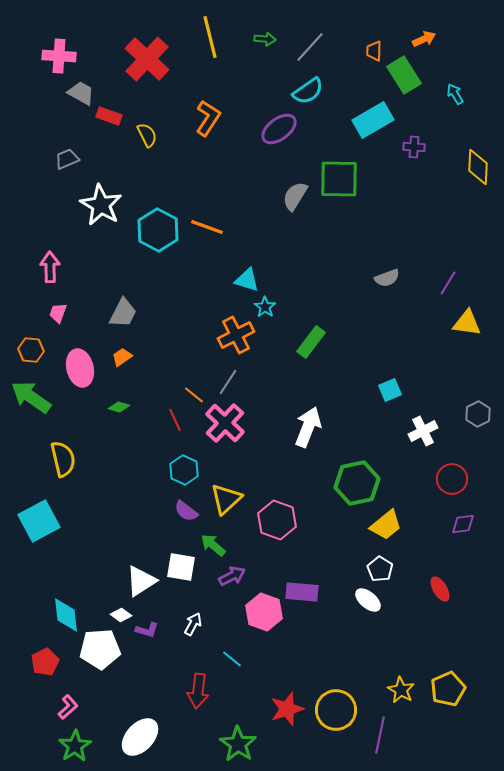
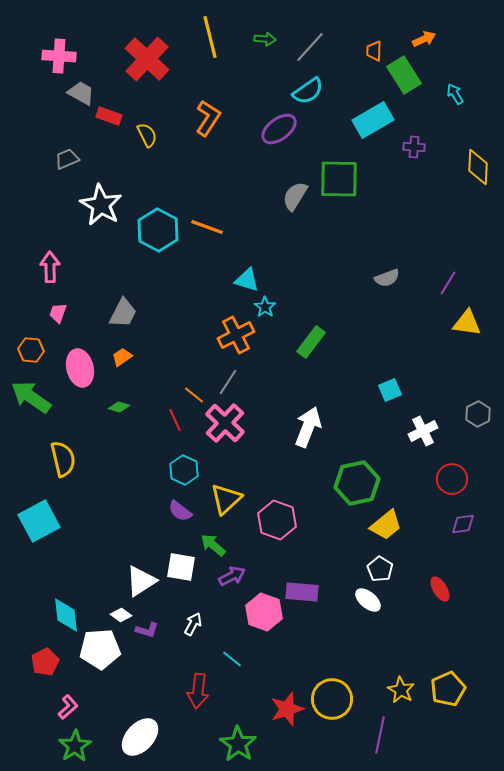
purple semicircle at (186, 511): moved 6 px left
yellow circle at (336, 710): moved 4 px left, 11 px up
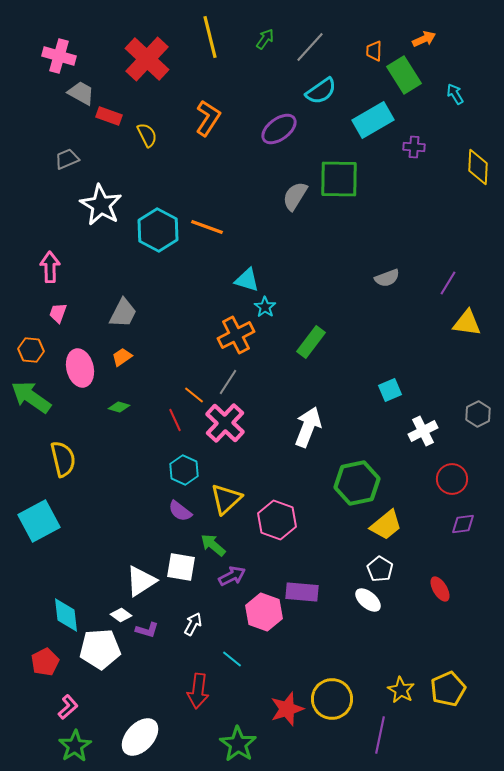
green arrow at (265, 39): rotated 60 degrees counterclockwise
pink cross at (59, 56): rotated 12 degrees clockwise
cyan semicircle at (308, 91): moved 13 px right
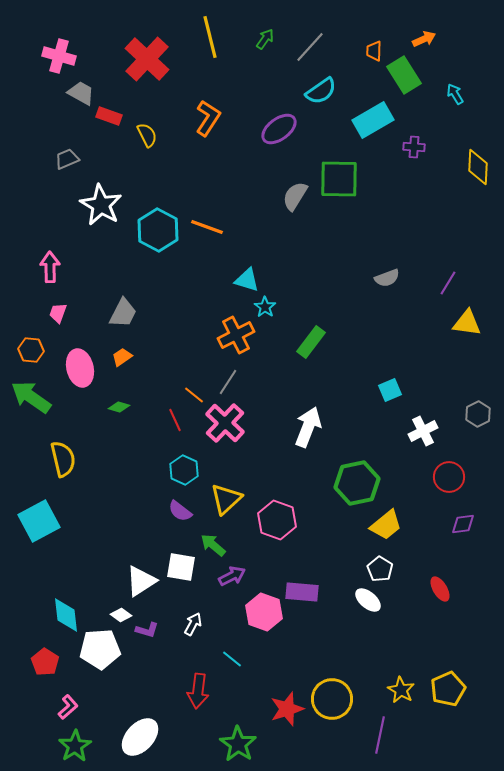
red circle at (452, 479): moved 3 px left, 2 px up
red pentagon at (45, 662): rotated 12 degrees counterclockwise
